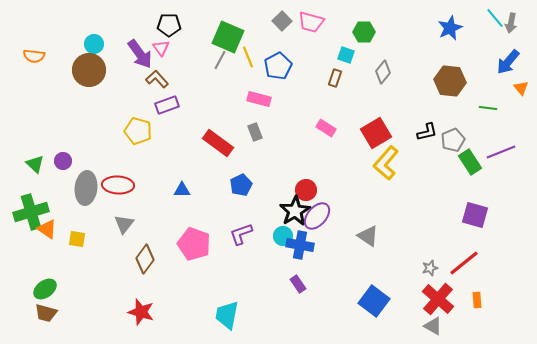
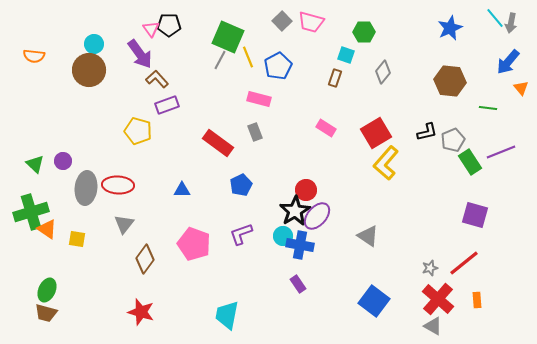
pink triangle at (161, 48): moved 10 px left, 19 px up
green ellipse at (45, 289): moved 2 px right, 1 px down; rotated 30 degrees counterclockwise
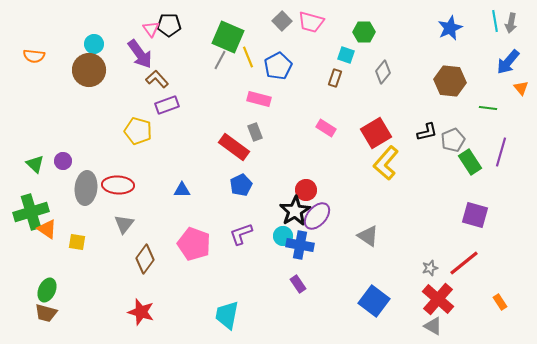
cyan line at (495, 18): moved 3 px down; rotated 30 degrees clockwise
red rectangle at (218, 143): moved 16 px right, 4 px down
purple line at (501, 152): rotated 52 degrees counterclockwise
yellow square at (77, 239): moved 3 px down
orange rectangle at (477, 300): moved 23 px right, 2 px down; rotated 28 degrees counterclockwise
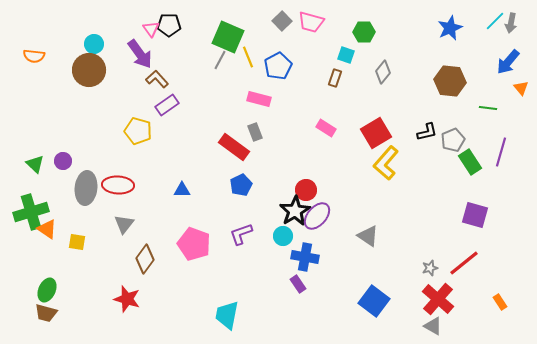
cyan line at (495, 21): rotated 55 degrees clockwise
purple rectangle at (167, 105): rotated 15 degrees counterclockwise
blue cross at (300, 245): moved 5 px right, 12 px down
red star at (141, 312): moved 14 px left, 13 px up
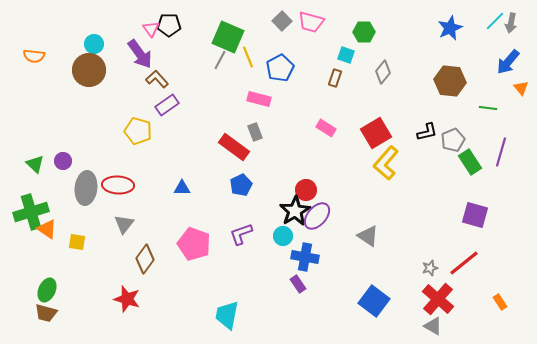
blue pentagon at (278, 66): moved 2 px right, 2 px down
blue triangle at (182, 190): moved 2 px up
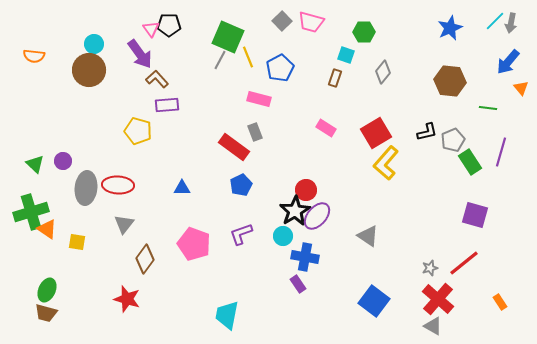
purple rectangle at (167, 105): rotated 30 degrees clockwise
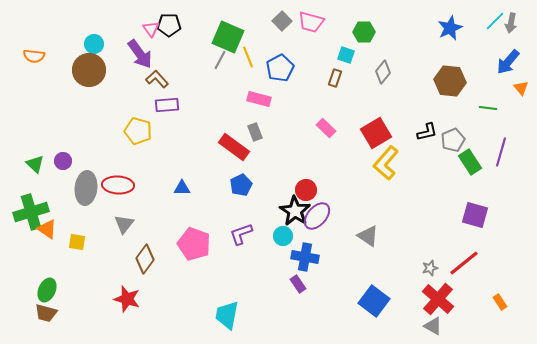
pink rectangle at (326, 128): rotated 12 degrees clockwise
black star at (295, 211): rotated 8 degrees counterclockwise
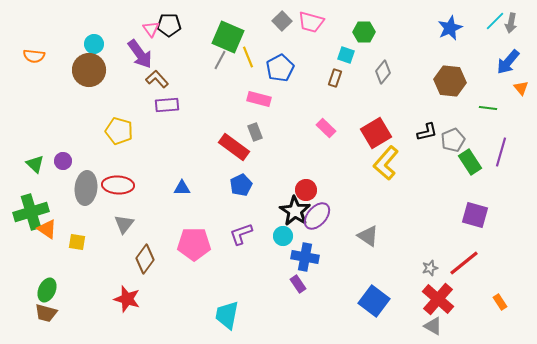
yellow pentagon at (138, 131): moved 19 px left
pink pentagon at (194, 244): rotated 20 degrees counterclockwise
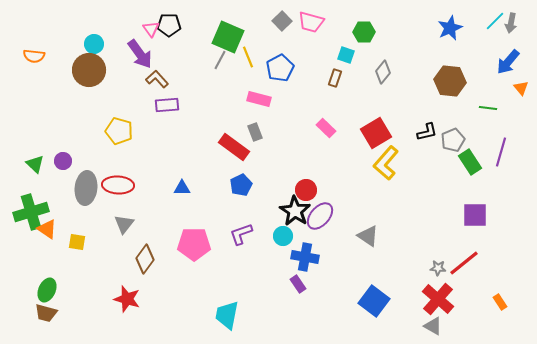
purple square at (475, 215): rotated 16 degrees counterclockwise
purple ellipse at (317, 216): moved 3 px right
gray star at (430, 268): moved 8 px right; rotated 21 degrees clockwise
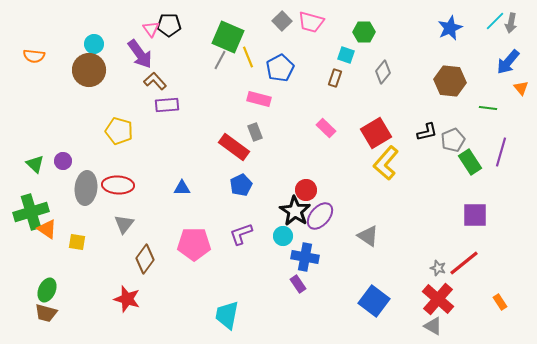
brown L-shape at (157, 79): moved 2 px left, 2 px down
gray star at (438, 268): rotated 14 degrees clockwise
